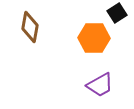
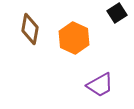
brown diamond: moved 2 px down
orange hexagon: moved 20 px left; rotated 24 degrees clockwise
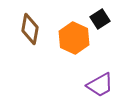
black square: moved 17 px left, 6 px down
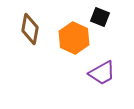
black square: moved 2 px up; rotated 36 degrees counterclockwise
purple trapezoid: moved 2 px right, 12 px up
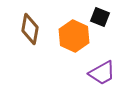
orange hexagon: moved 2 px up
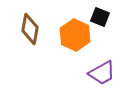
orange hexagon: moved 1 px right, 1 px up
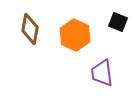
black square: moved 18 px right, 5 px down
purple trapezoid: rotated 112 degrees clockwise
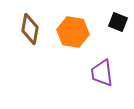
orange hexagon: moved 2 px left, 3 px up; rotated 16 degrees counterclockwise
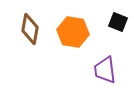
purple trapezoid: moved 3 px right, 3 px up
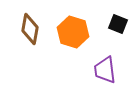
black square: moved 2 px down
orange hexagon: rotated 8 degrees clockwise
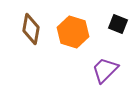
brown diamond: moved 1 px right
purple trapezoid: rotated 52 degrees clockwise
